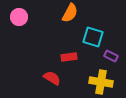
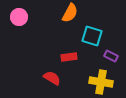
cyan square: moved 1 px left, 1 px up
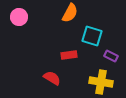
red rectangle: moved 2 px up
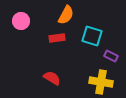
orange semicircle: moved 4 px left, 2 px down
pink circle: moved 2 px right, 4 px down
red rectangle: moved 12 px left, 17 px up
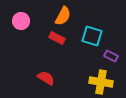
orange semicircle: moved 3 px left, 1 px down
red rectangle: rotated 35 degrees clockwise
red semicircle: moved 6 px left
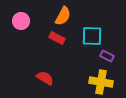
cyan square: rotated 15 degrees counterclockwise
purple rectangle: moved 4 px left
red semicircle: moved 1 px left
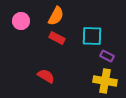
orange semicircle: moved 7 px left
red semicircle: moved 1 px right, 2 px up
yellow cross: moved 4 px right, 1 px up
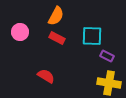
pink circle: moved 1 px left, 11 px down
yellow cross: moved 4 px right, 2 px down
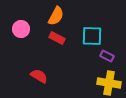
pink circle: moved 1 px right, 3 px up
red semicircle: moved 7 px left
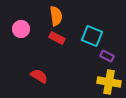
orange semicircle: rotated 36 degrees counterclockwise
cyan square: rotated 20 degrees clockwise
yellow cross: moved 1 px up
